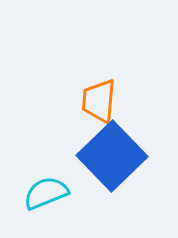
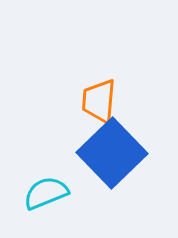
blue square: moved 3 px up
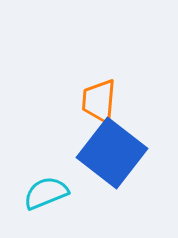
blue square: rotated 8 degrees counterclockwise
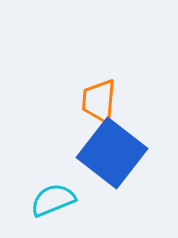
cyan semicircle: moved 7 px right, 7 px down
